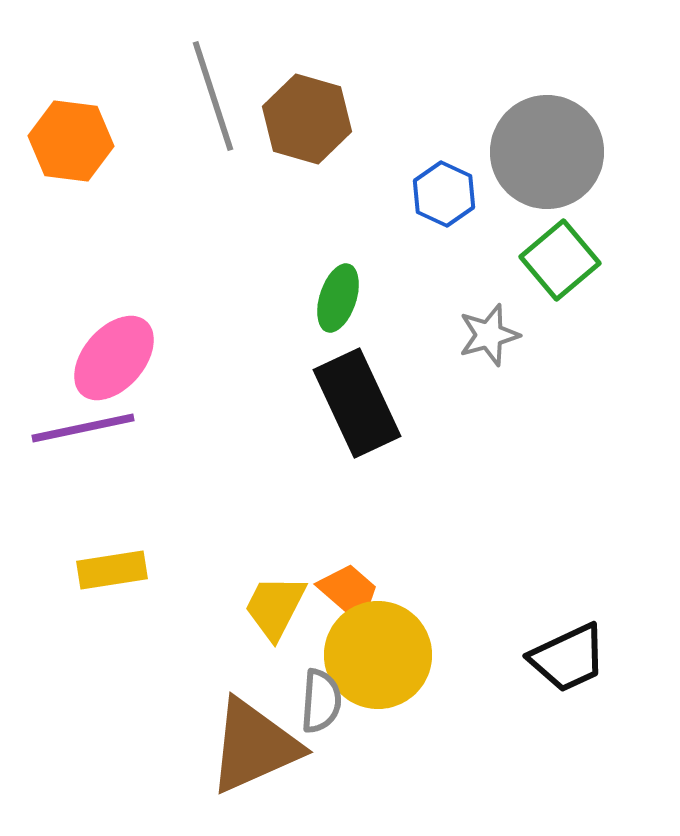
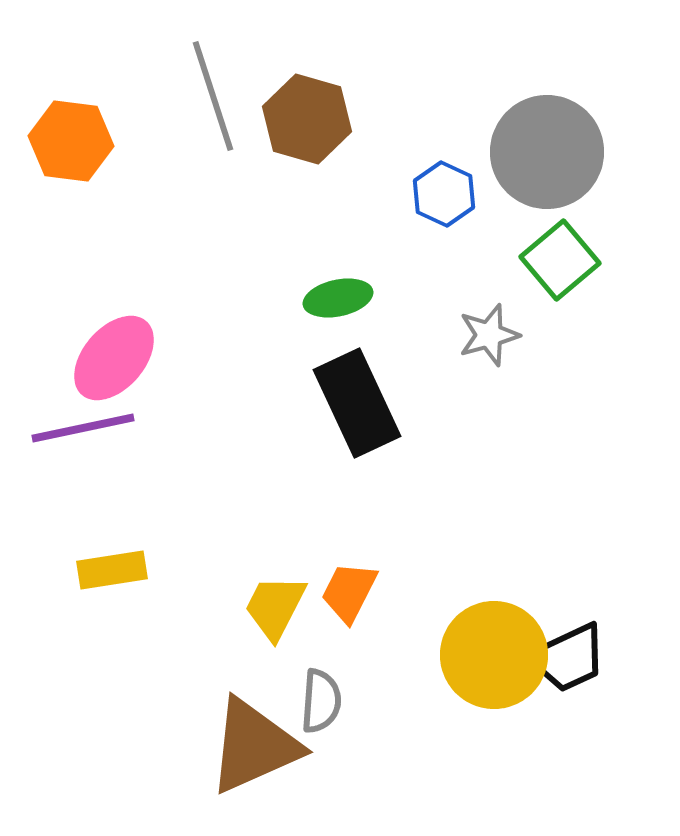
green ellipse: rotated 60 degrees clockwise
orange trapezoid: rotated 104 degrees counterclockwise
yellow circle: moved 116 px right
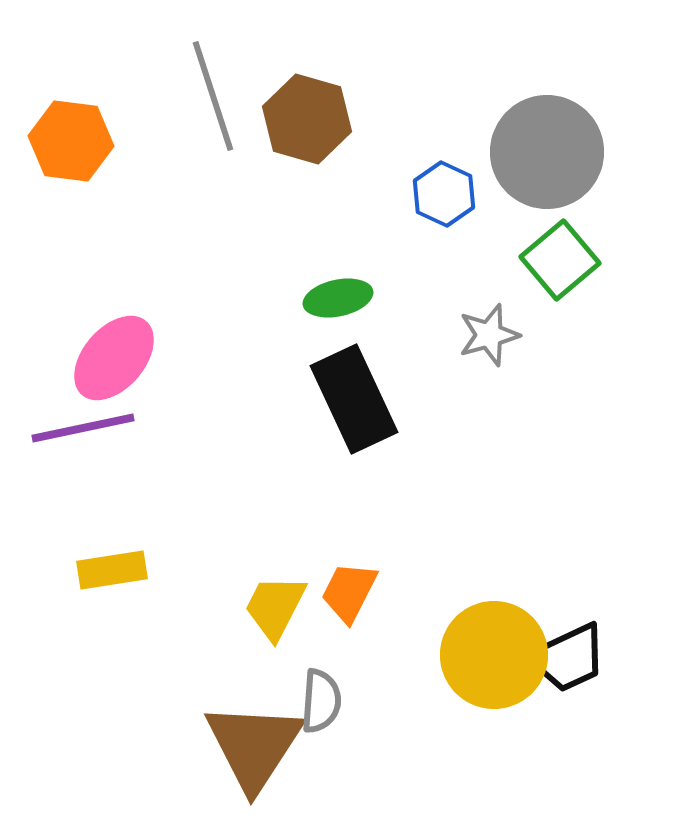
black rectangle: moved 3 px left, 4 px up
brown triangle: rotated 33 degrees counterclockwise
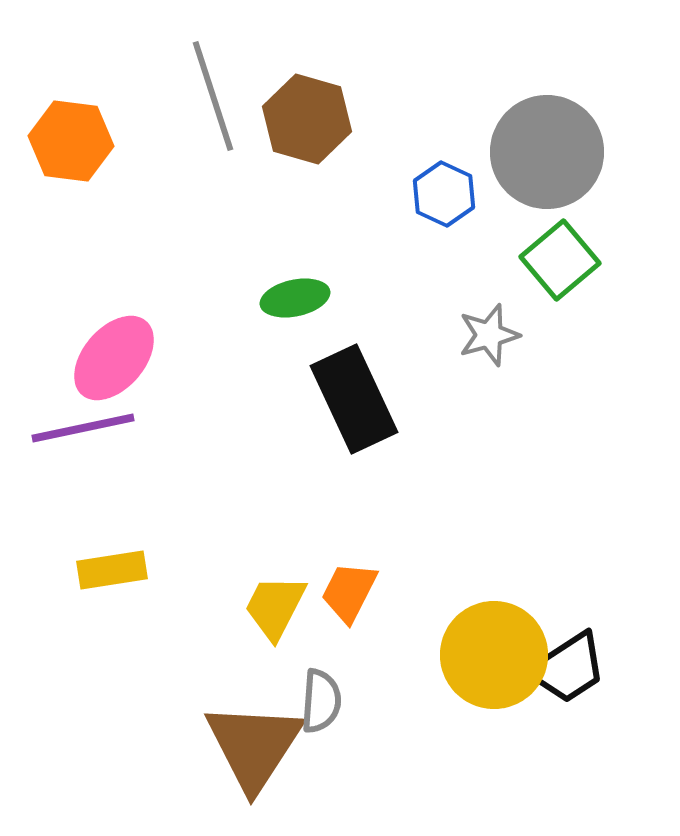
green ellipse: moved 43 px left
black trapezoid: moved 10 px down; rotated 8 degrees counterclockwise
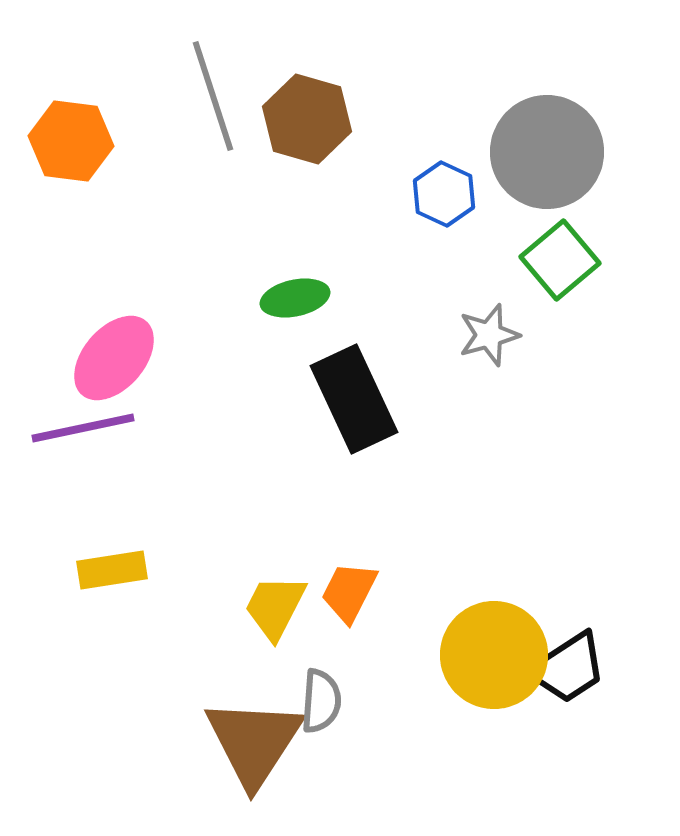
brown triangle: moved 4 px up
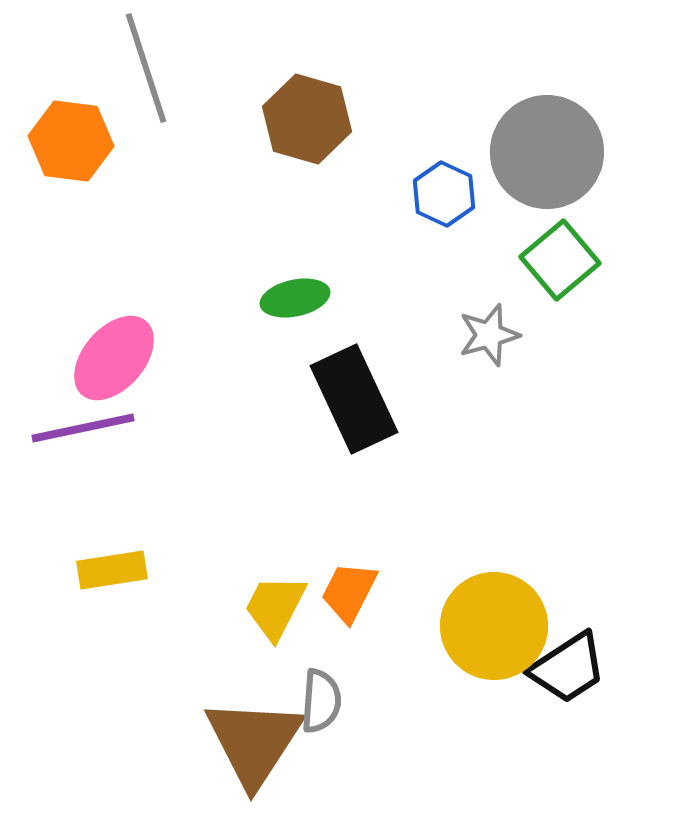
gray line: moved 67 px left, 28 px up
yellow circle: moved 29 px up
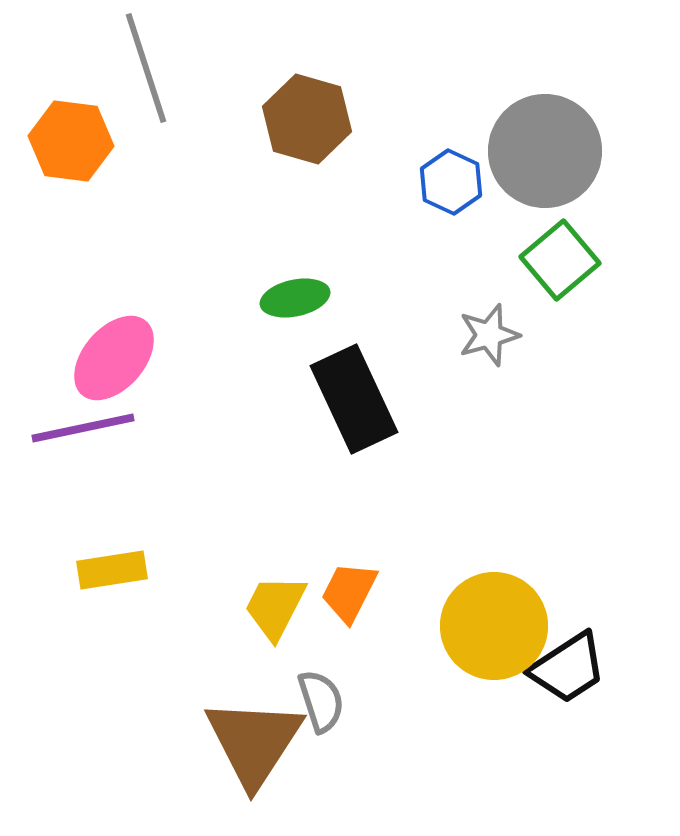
gray circle: moved 2 px left, 1 px up
blue hexagon: moved 7 px right, 12 px up
gray semicircle: rotated 22 degrees counterclockwise
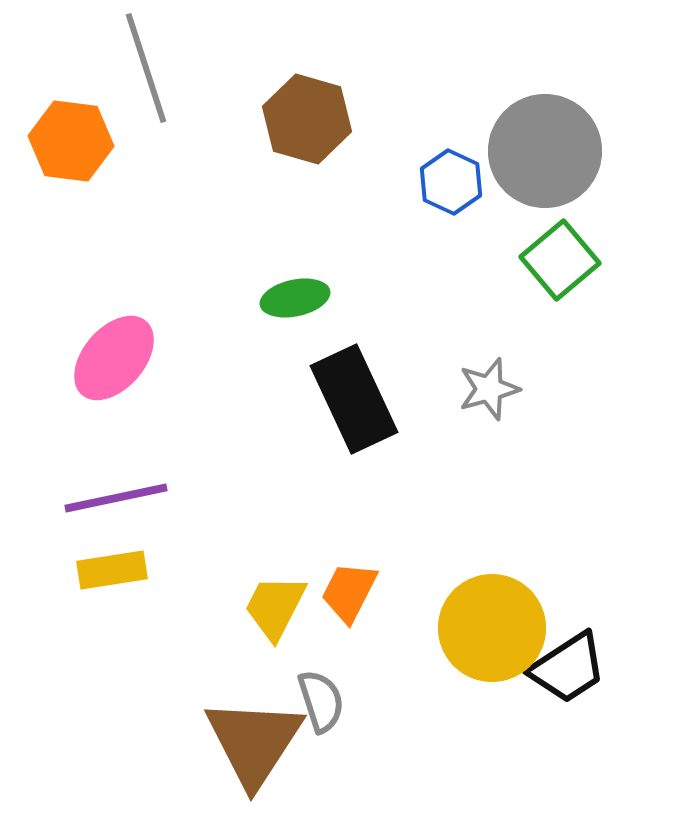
gray star: moved 54 px down
purple line: moved 33 px right, 70 px down
yellow circle: moved 2 px left, 2 px down
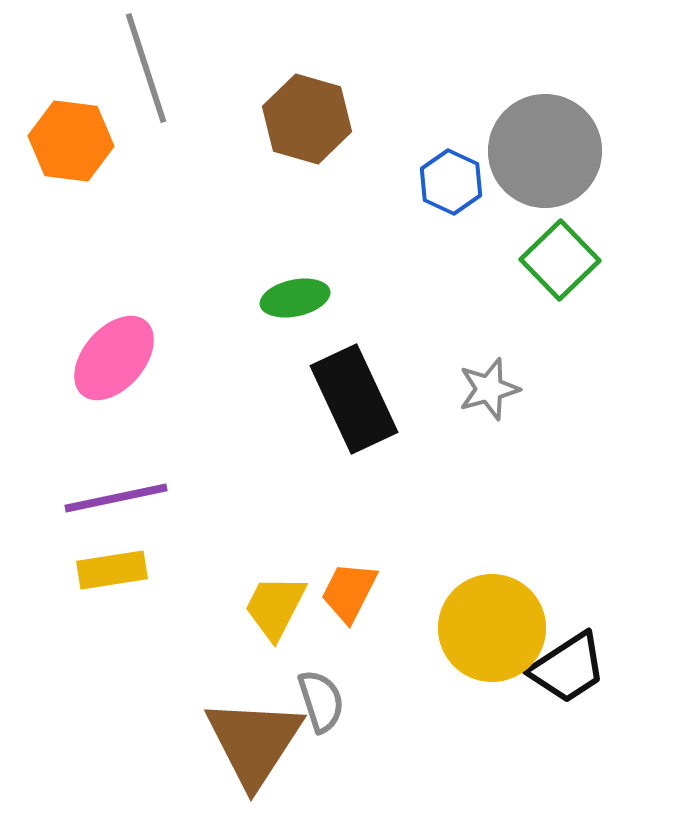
green square: rotated 4 degrees counterclockwise
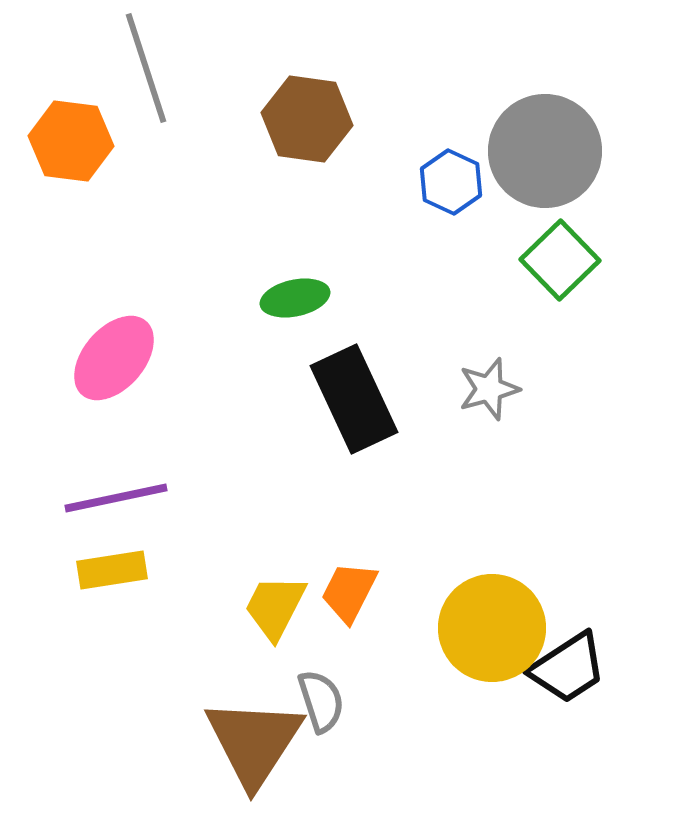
brown hexagon: rotated 8 degrees counterclockwise
